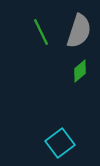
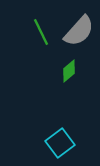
gray semicircle: rotated 24 degrees clockwise
green diamond: moved 11 px left
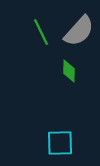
green diamond: rotated 50 degrees counterclockwise
cyan square: rotated 36 degrees clockwise
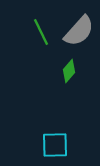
green diamond: rotated 40 degrees clockwise
cyan square: moved 5 px left, 2 px down
